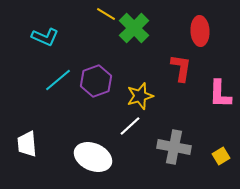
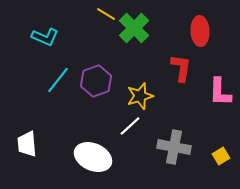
cyan line: rotated 12 degrees counterclockwise
pink L-shape: moved 2 px up
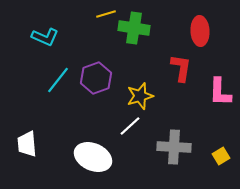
yellow line: rotated 48 degrees counterclockwise
green cross: rotated 36 degrees counterclockwise
purple hexagon: moved 3 px up
gray cross: rotated 8 degrees counterclockwise
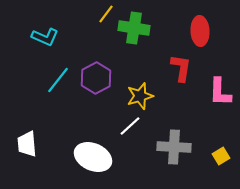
yellow line: rotated 36 degrees counterclockwise
purple hexagon: rotated 8 degrees counterclockwise
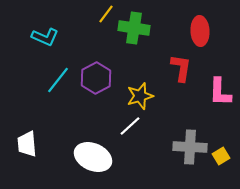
gray cross: moved 16 px right
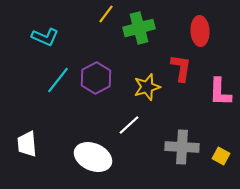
green cross: moved 5 px right; rotated 24 degrees counterclockwise
yellow star: moved 7 px right, 9 px up
white line: moved 1 px left, 1 px up
gray cross: moved 8 px left
yellow square: rotated 30 degrees counterclockwise
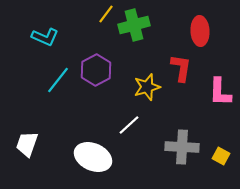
green cross: moved 5 px left, 3 px up
purple hexagon: moved 8 px up
white trapezoid: rotated 24 degrees clockwise
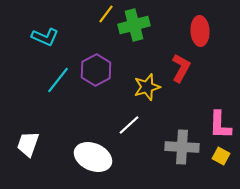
red L-shape: rotated 20 degrees clockwise
pink L-shape: moved 33 px down
white trapezoid: moved 1 px right
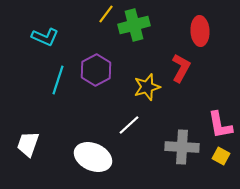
cyan line: rotated 20 degrees counterclockwise
pink L-shape: rotated 12 degrees counterclockwise
